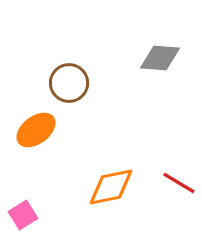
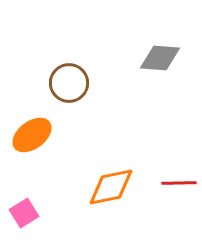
orange ellipse: moved 4 px left, 5 px down
red line: rotated 32 degrees counterclockwise
pink square: moved 1 px right, 2 px up
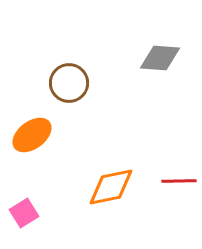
red line: moved 2 px up
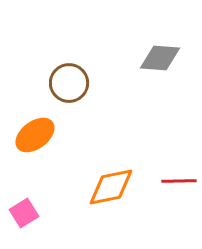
orange ellipse: moved 3 px right
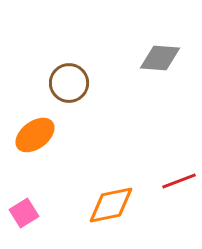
red line: rotated 20 degrees counterclockwise
orange diamond: moved 18 px down
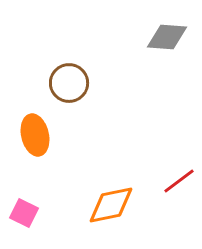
gray diamond: moved 7 px right, 21 px up
orange ellipse: rotated 66 degrees counterclockwise
red line: rotated 16 degrees counterclockwise
pink square: rotated 32 degrees counterclockwise
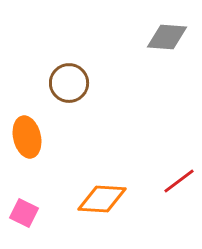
orange ellipse: moved 8 px left, 2 px down
orange diamond: moved 9 px left, 6 px up; rotated 15 degrees clockwise
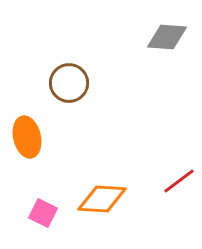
pink square: moved 19 px right
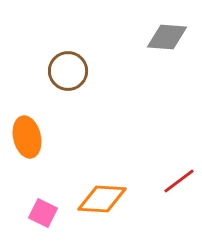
brown circle: moved 1 px left, 12 px up
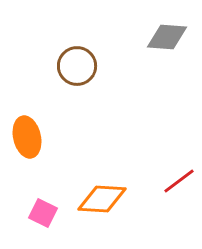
brown circle: moved 9 px right, 5 px up
